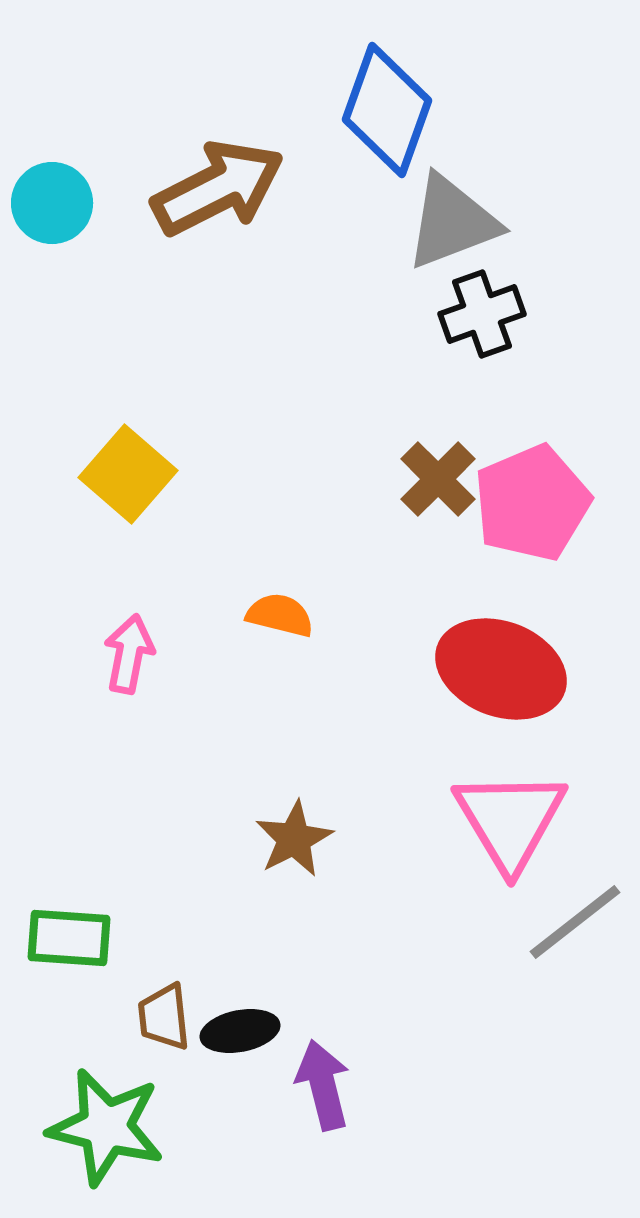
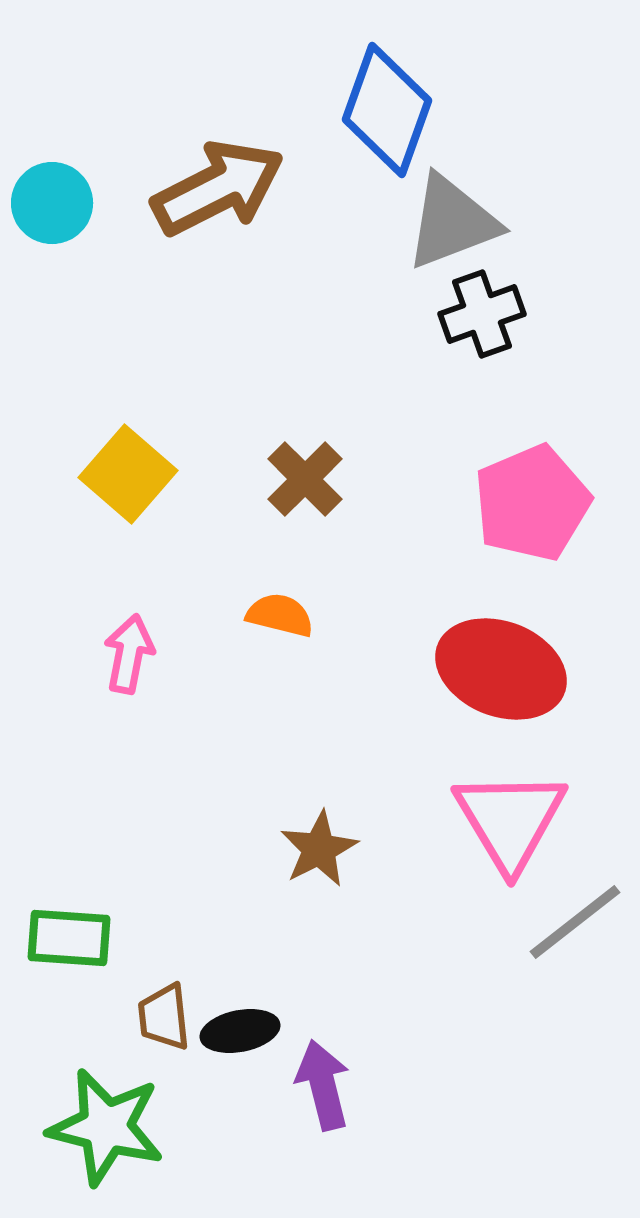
brown cross: moved 133 px left
brown star: moved 25 px right, 10 px down
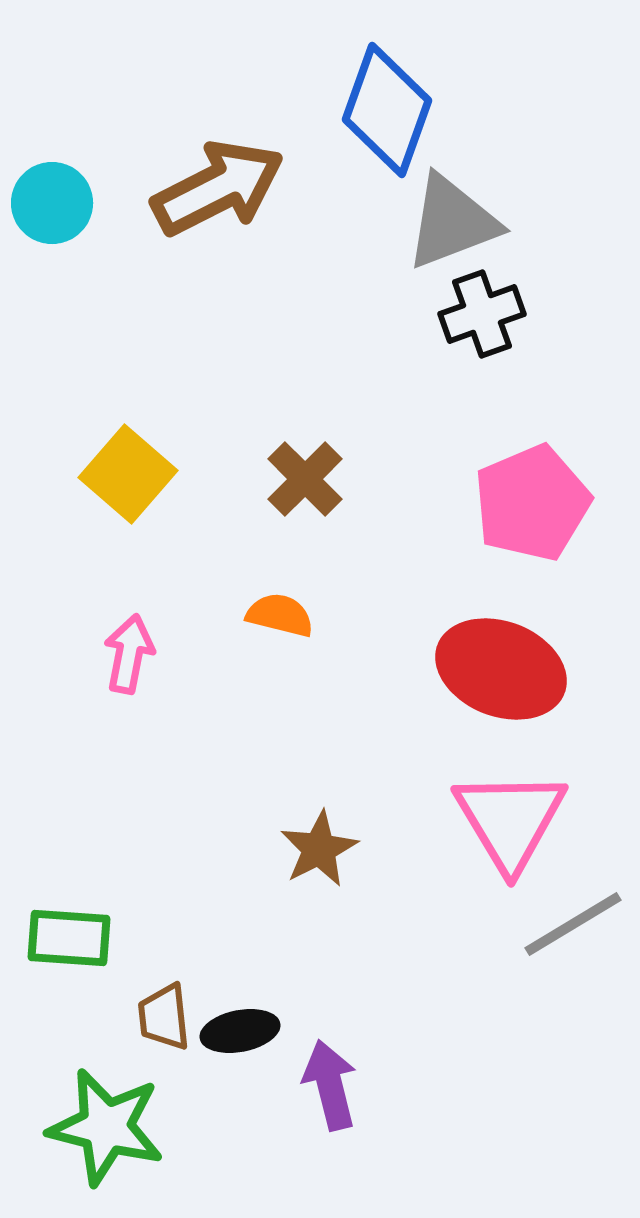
gray line: moved 2 px left, 2 px down; rotated 7 degrees clockwise
purple arrow: moved 7 px right
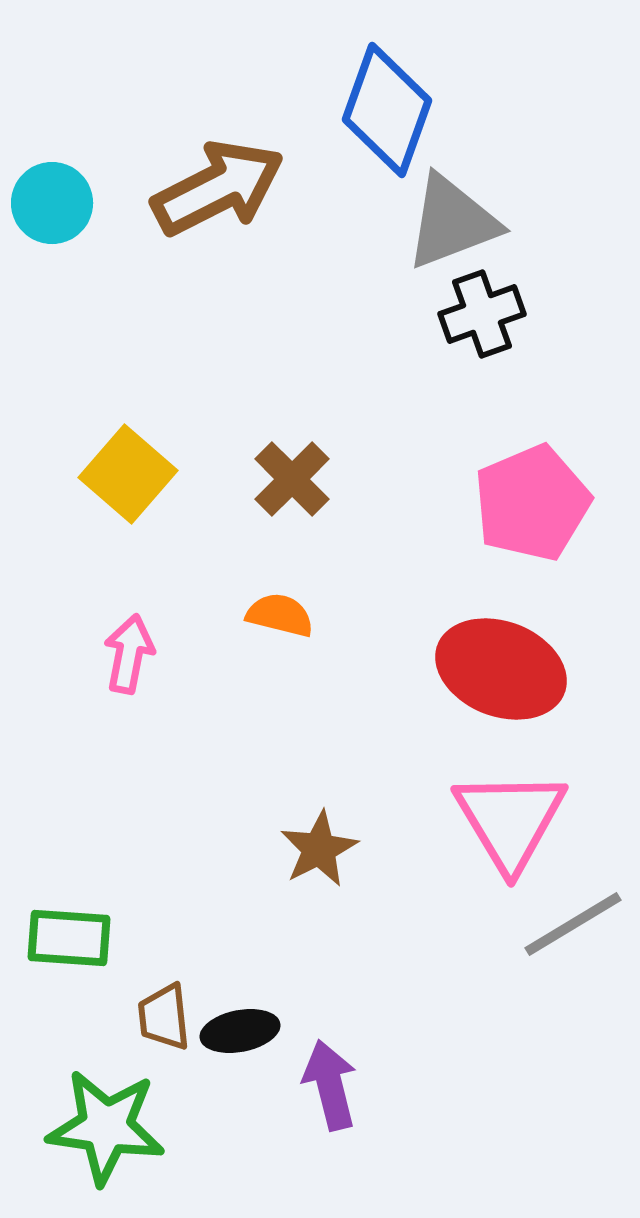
brown cross: moved 13 px left
green star: rotated 6 degrees counterclockwise
